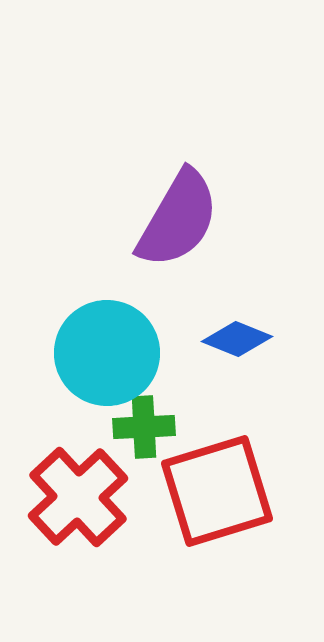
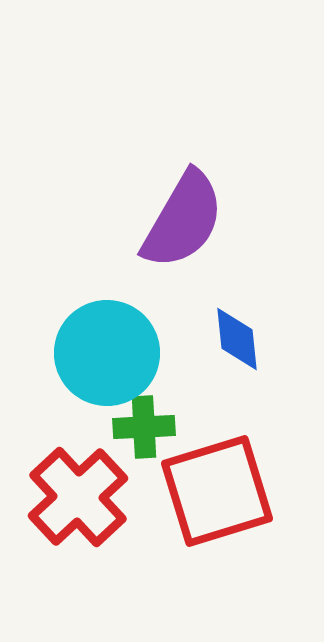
purple semicircle: moved 5 px right, 1 px down
blue diamond: rotated 62 degrees clockwise
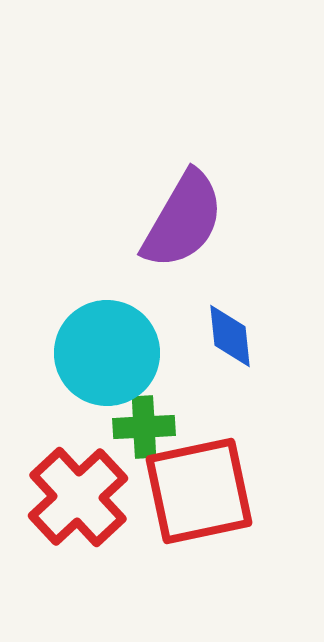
blue diamond: moved 7 px left, 3 px up
red square: moved 18 px left; rotated 5 degrees clockwise
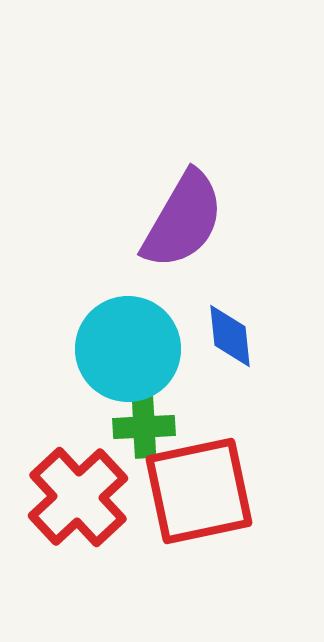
cyan circle: moved 21 px right, 4 px up
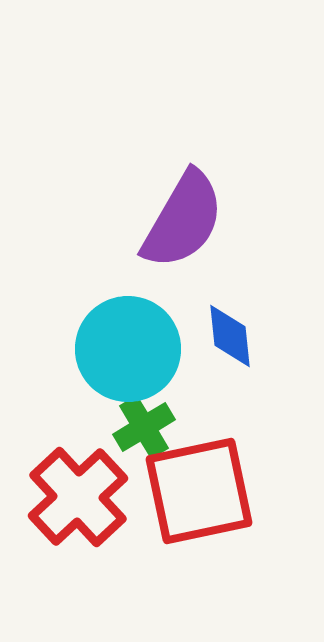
green cross: rotated 28 degrees counterclockwise
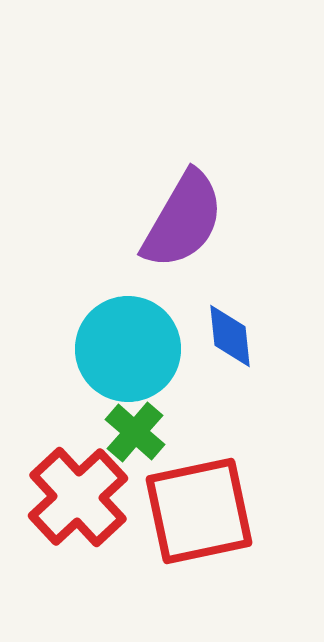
green cross: moved 9 px left, 5 px down; rotated 18 degrees counterclockwise
red square: moved 20 px down
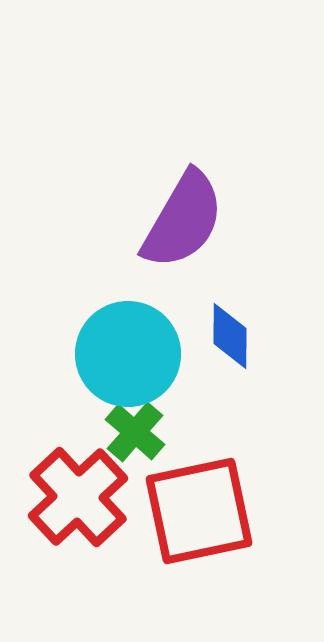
blue diamond: rotated 6 degrees clockwise
cyan circle: moved 5 px down
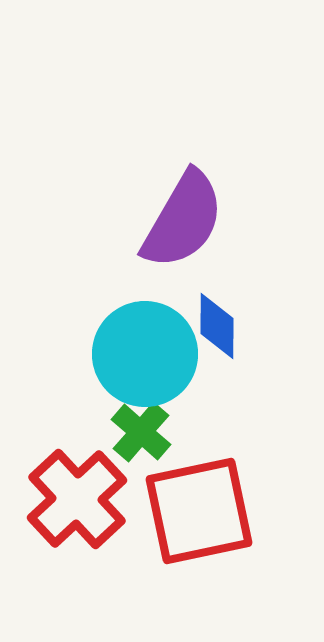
blue diamond: moved 13 px left, 10 px up
cyan circle: moved 17 px right
green cross: moved 6 px right
red cross: moved 1 px left, 2 px down
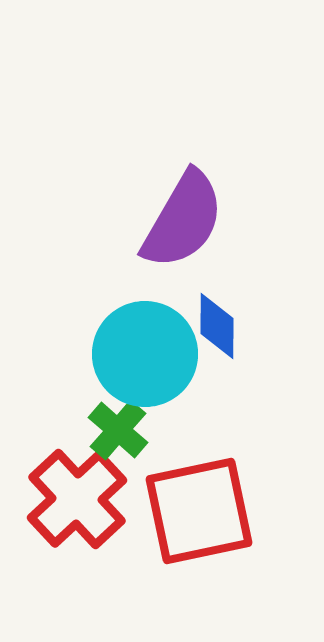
green cross: moved 23 px left, 2 px up
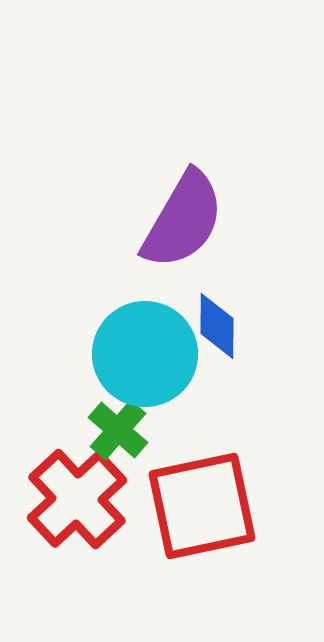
red square: moved 3 px right, 5 px up
